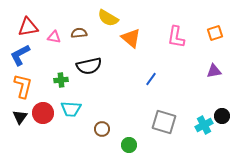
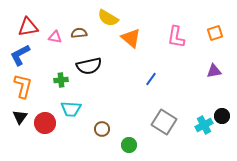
pink triangle: moved 1 px right
red circle: moved 2 px right, 10 px down
gray square: rotated 15 degrees clockwise
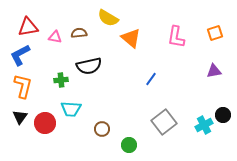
black circle: moved 1 px right, 1 px up
gray square: rotated 20 degrees clockwise
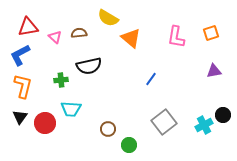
orange square: moved 4 px left
pink triangle: rotated 32 degrees clockwise
brown circle: moved 6 px right
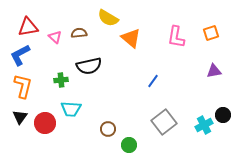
blue line: moved 2 px right, 2 px down
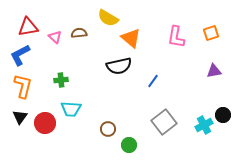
black semicircle: moved 30 px right
